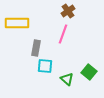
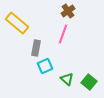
yellow rectangle: rotated 40 degrees clockwise
cyan square: rotated 28 degrees counterclockwise
green square: moved 10 px down
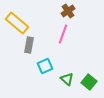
gray rectangle: moved 7 px left, 3 px up
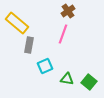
green triangle: rotated 32 degrees counterclockwise
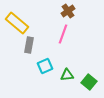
green triangle: moved 4 px up; rotated 16 degrees counterclockwise
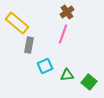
brown cross: moved 1 px left, 1 px down
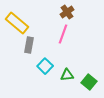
cyan square: rotated 21 degrees counterclockwise
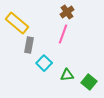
cyan square: moved 1 px left, 3 px up
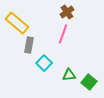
green triangle: moved 2 px right
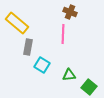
brown cross: moved 3 px right; rotated 32 degrees counterclockwise
pink line: rotated 18 degrees counterclockwise
gray rectangle: moved 1 px left, 2 px down
cyan square: moved 2 px left, 2 px down; rotated 14 degrees counterclockwise
green square: moved 5 px down
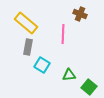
brown cross: moved 10 px right, 2 px down
yellow rectangle: moved 9 px right
